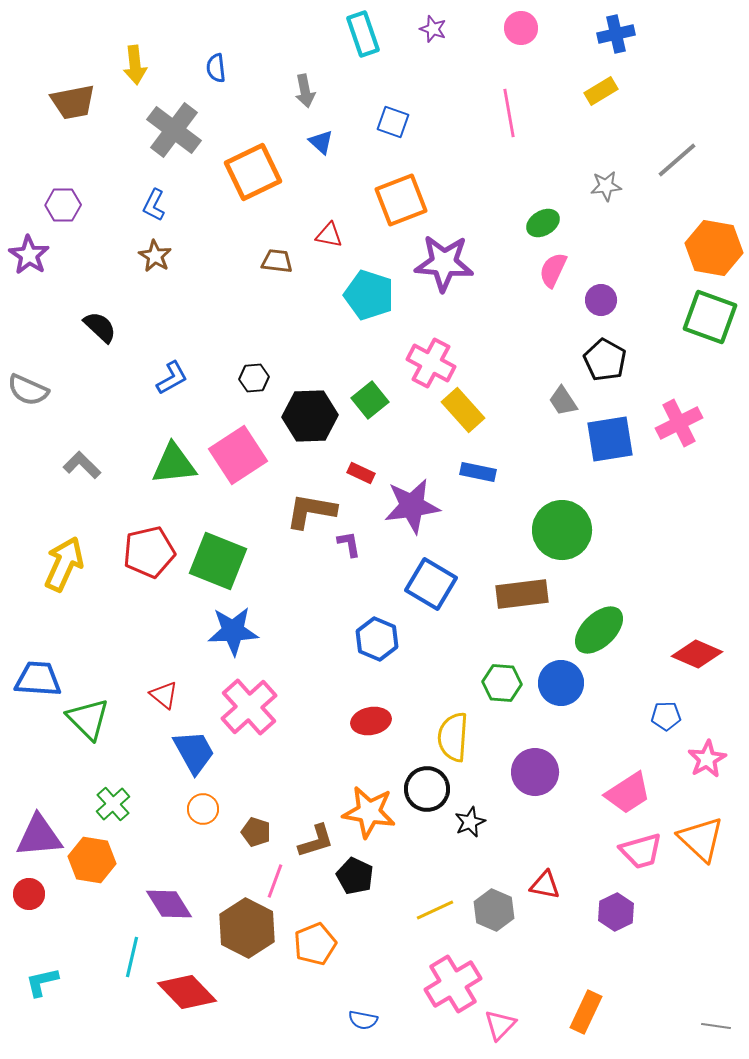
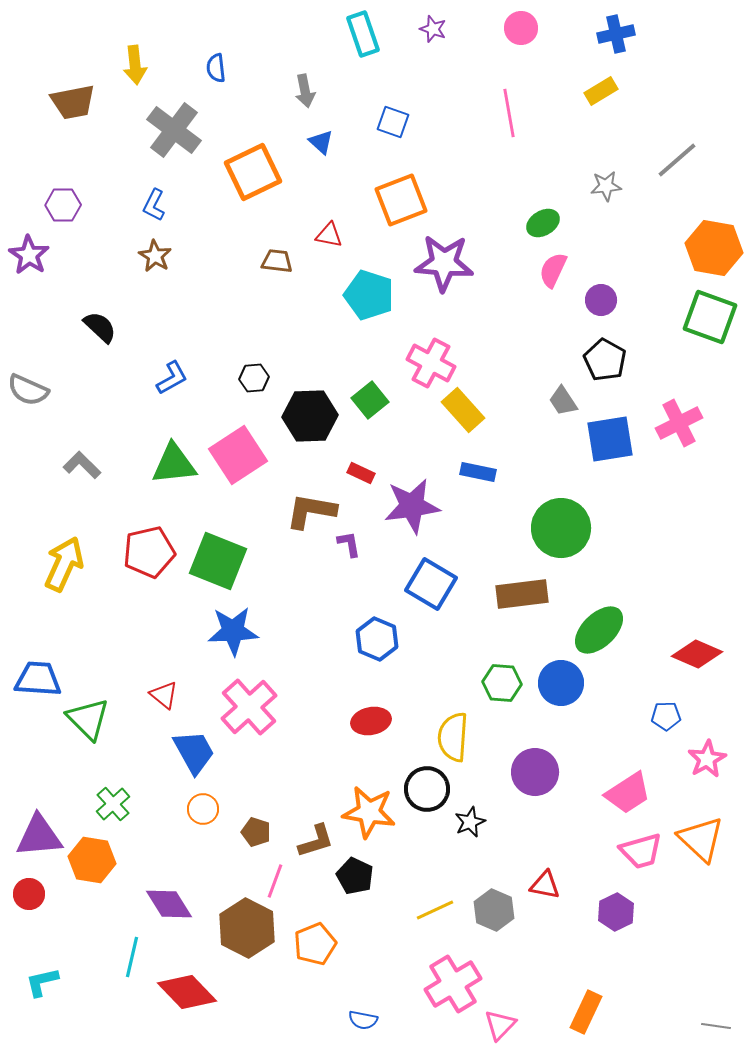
green circle at (562, 530): moved 1 px left, 2 px up
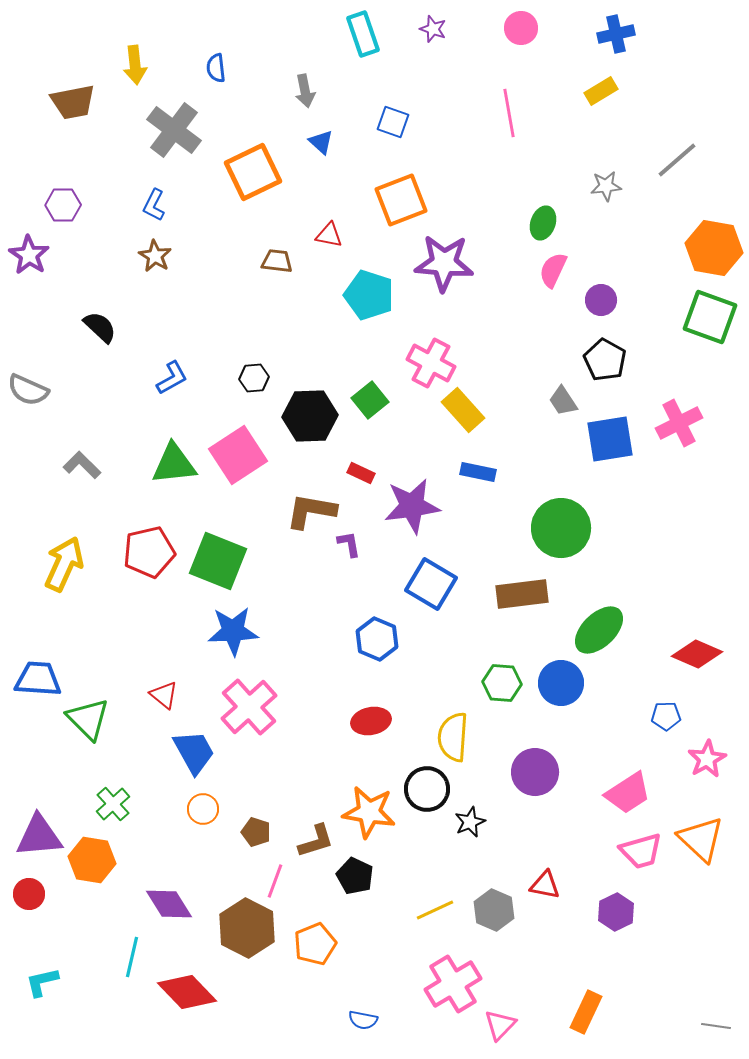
green ellipse at (543, 223): rotated 40 degrees counterclockwise
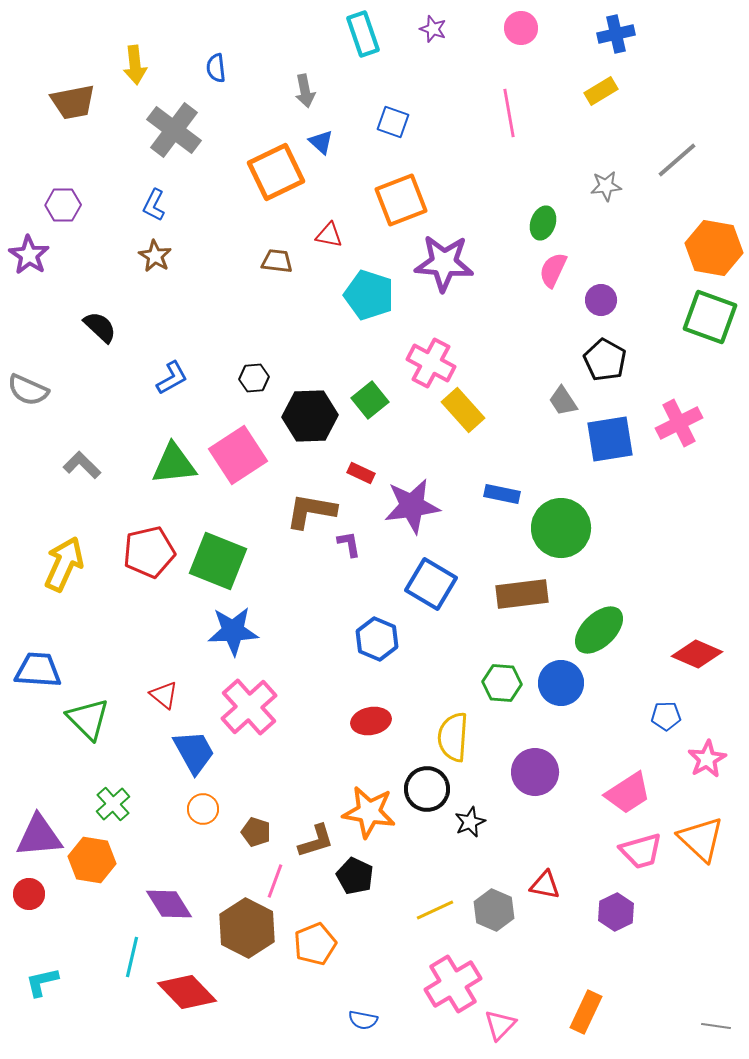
orange square at (253, 172): moved 23 px right
blue rectangle at (478, 472): moved 24 px right, 22 px down
blue trapezoid at (38, 679): moved 9 px up
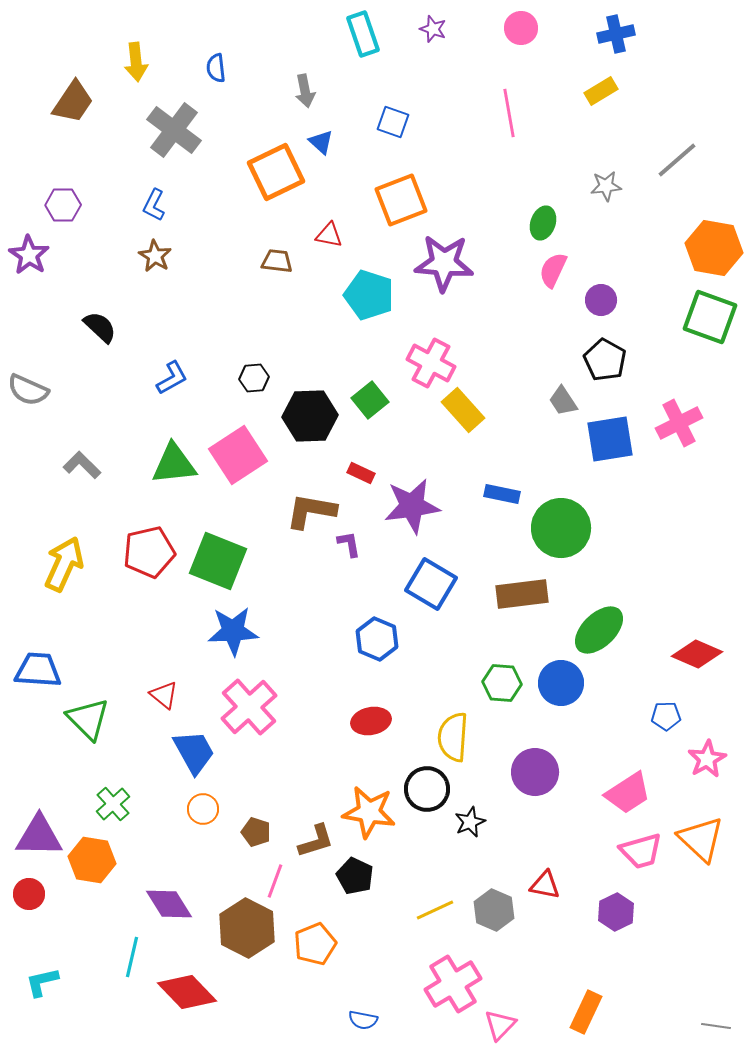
yellow arrow at (135, 65): moved 1 px right, 3 px up
brown trapezoid at (73, 102): rotated 45 degrees counterclockwise
purple triangle at (39, 836): rotated 6 degrees clockwise
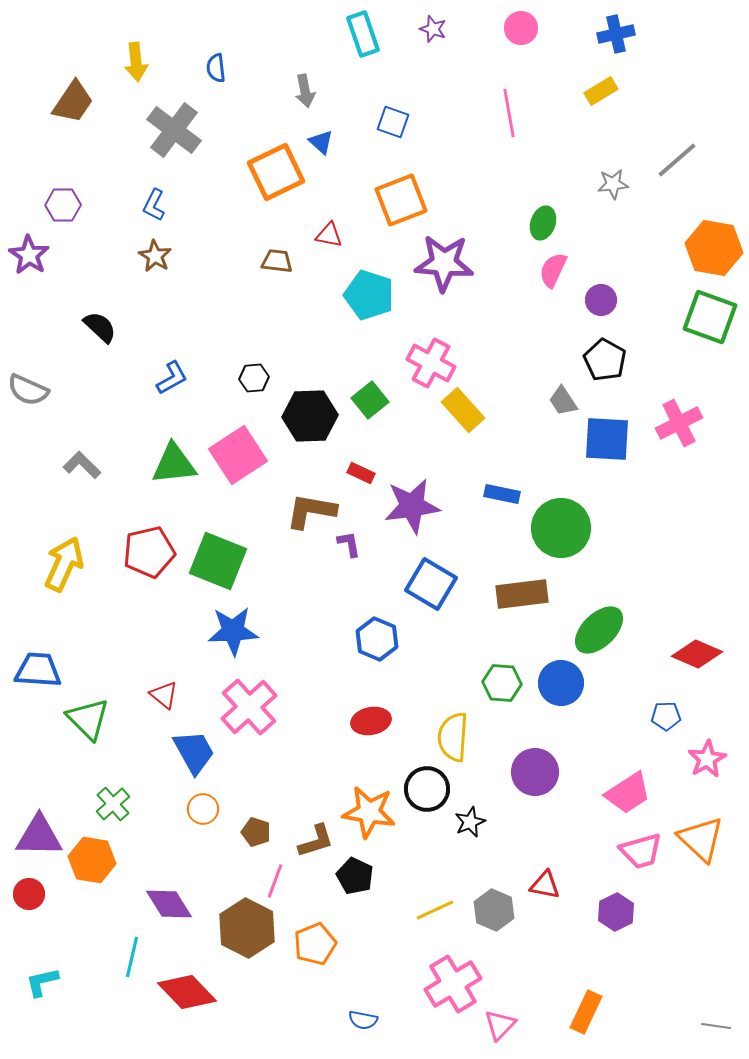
gray star at (606, 186): moved 7 px right, 2 px up
blue square at (610, 439): moved 3 px left; rotated 12 degrees clockwise
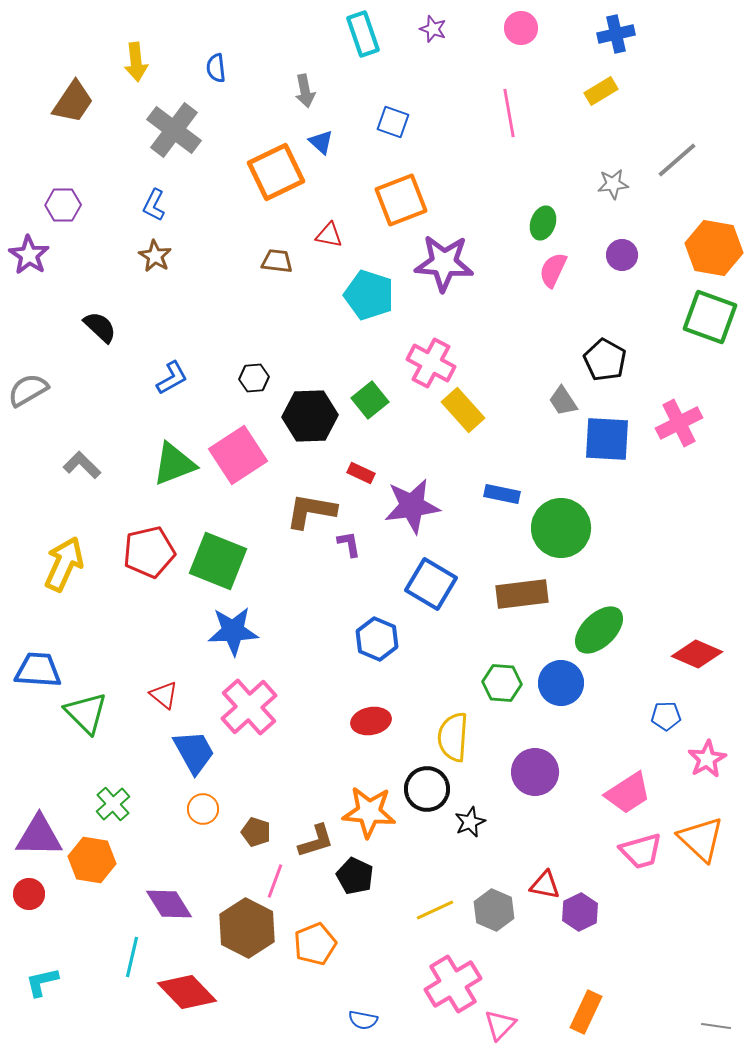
purple circle at (601, 300): moved 21 px right, 45 px up
gray semicircle at (28, 390): rotated 126 degrees clockwise
green triangle at (174, 464): rotated 15 degrees counterclockwise
green triangle at (88, 719): moved 2 px left, 6 px up
orange star at (369, 812): rotated 4 degrees counterclockwise
purple hexagon at (616, 912): moved 36 px left
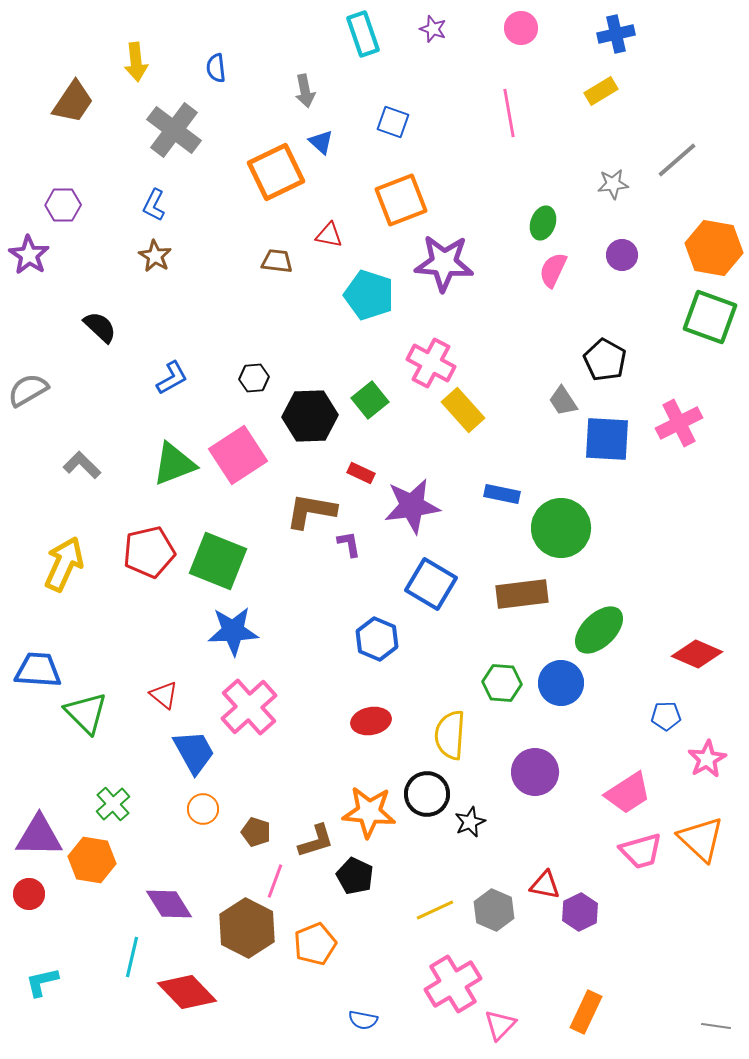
yellow semicircle at (453, 737): moved 3 px left, 2 px up
black circle at (427, 789): moved 5 px down
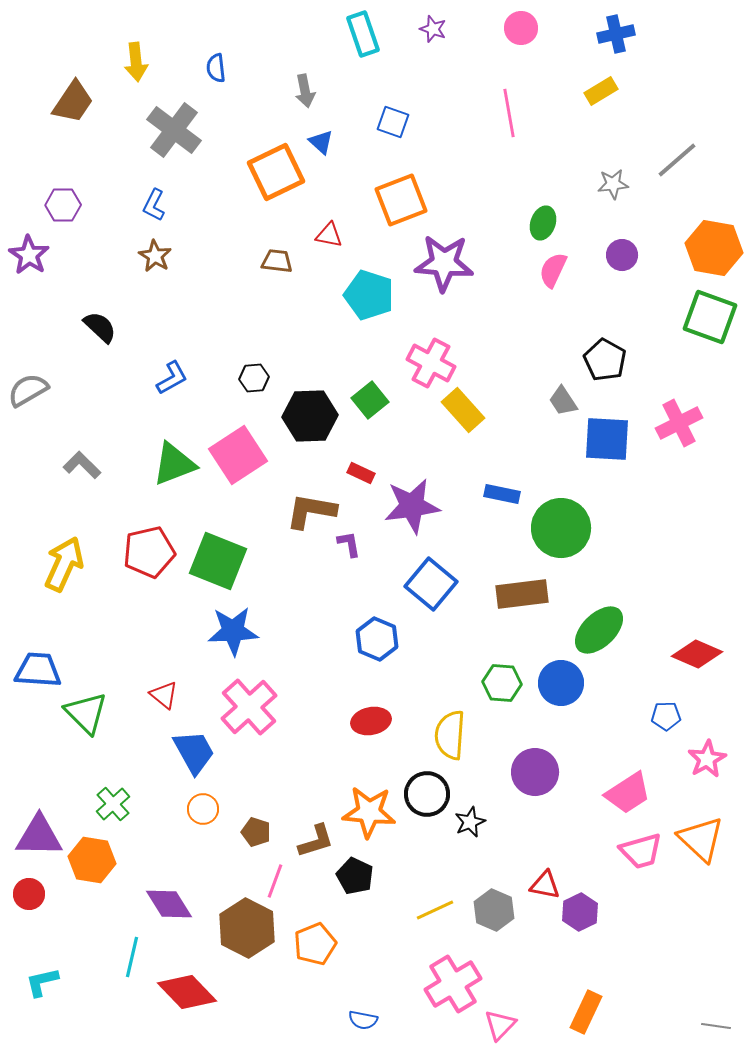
blue square at (431, 584): rotated 9 degrees clockwise
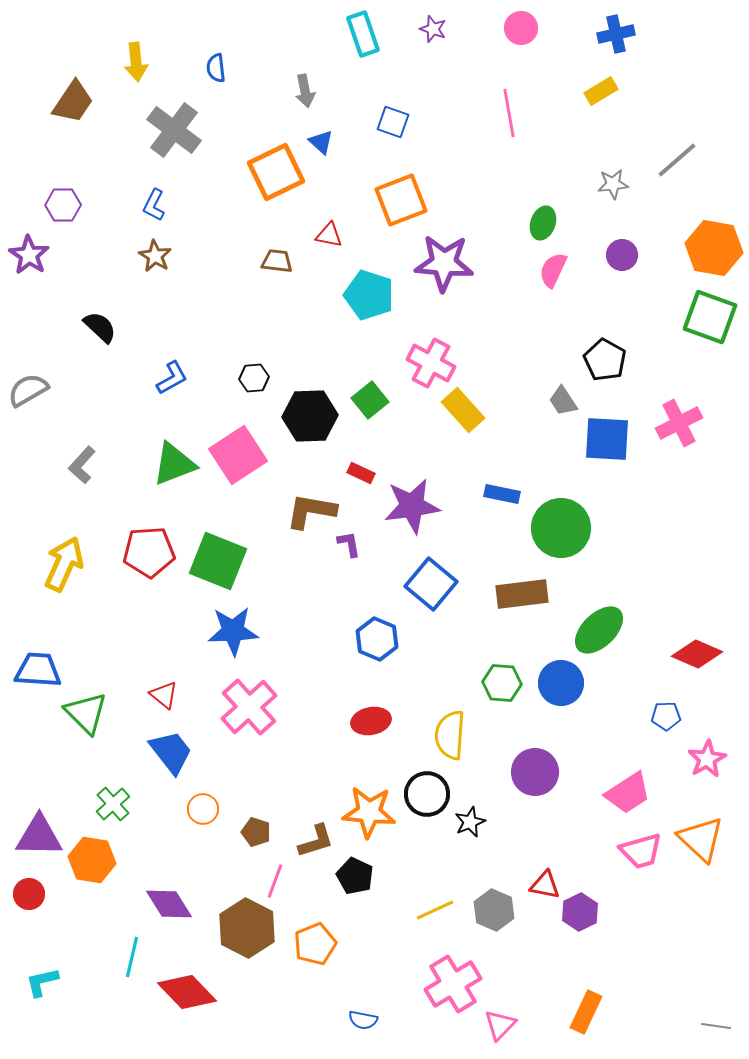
gray L-shape at (82, 465): rotated 93 degrees counterclockwise
red pentagon at (149, 552): rotated 9 degrees clockwise
blue trapezoid at (194, 752): moved 23 px left; rotated 9 degrees counterclockwise
